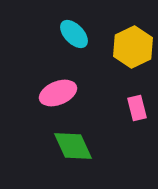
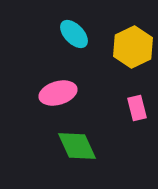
pink ellipse: rotated 6 degrees clockwise
green diamond: moved 4 px right
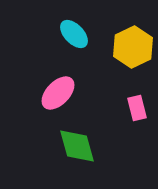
pink ellipse: rotated 30 degrees counterclockwise
green diamond: rotated 9 degrees clockwise
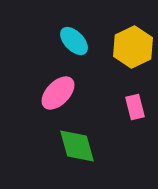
cyan ellipse: moved 7 px down
pink rectangle: moved 2 px left, 1 px up
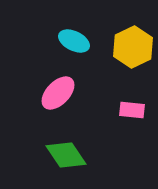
cyan ellipse: rotated 20 degrees counterclockwise
pink rectangle: moved 3 px left, 3 px down; rotated 70 degrees counterclockwise
green diamond: moved 11 px left, 9 px down; rotated 18 degrees counterclockwise
